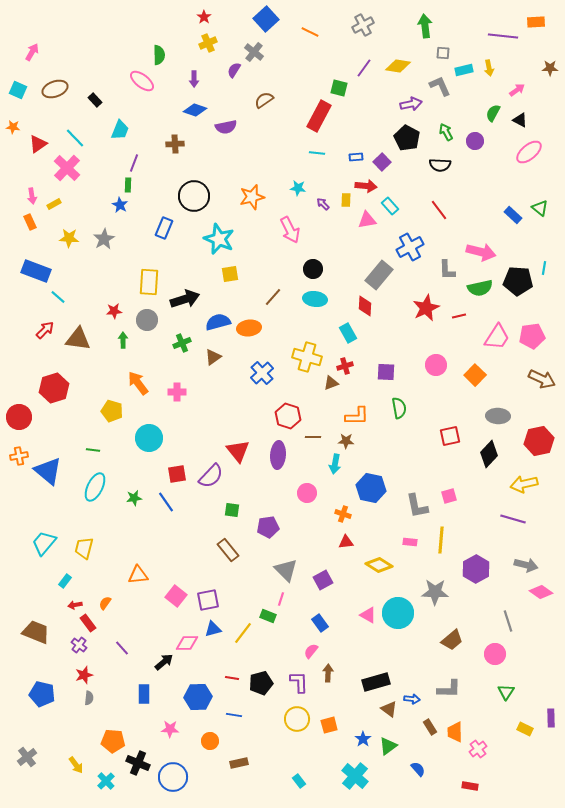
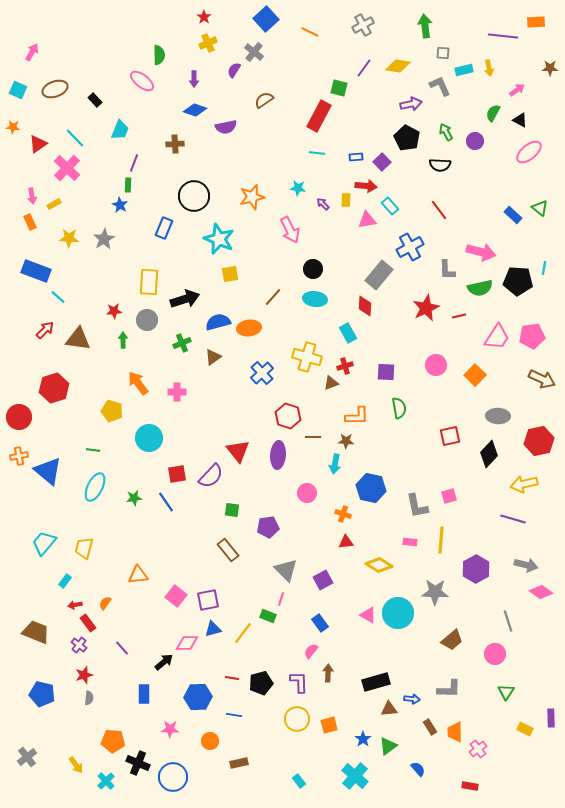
brown triangle at (389, 709): rotated 42 degrees counterclockwise
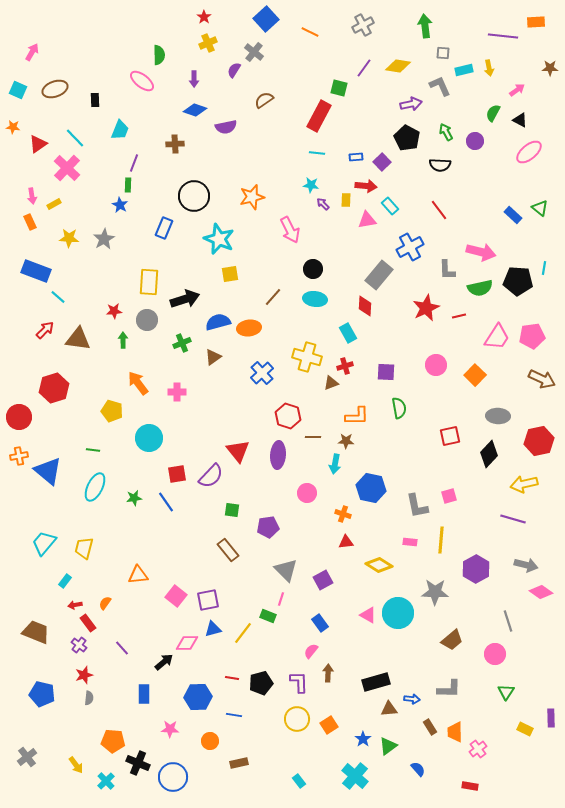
black rectangle at (95, 100): rotated 40 degrees clockwise
cyan star at (298, 188): moved 13 px right, 3 px up
orange square at (329, 725): rotated 18 degrees counterclockwise
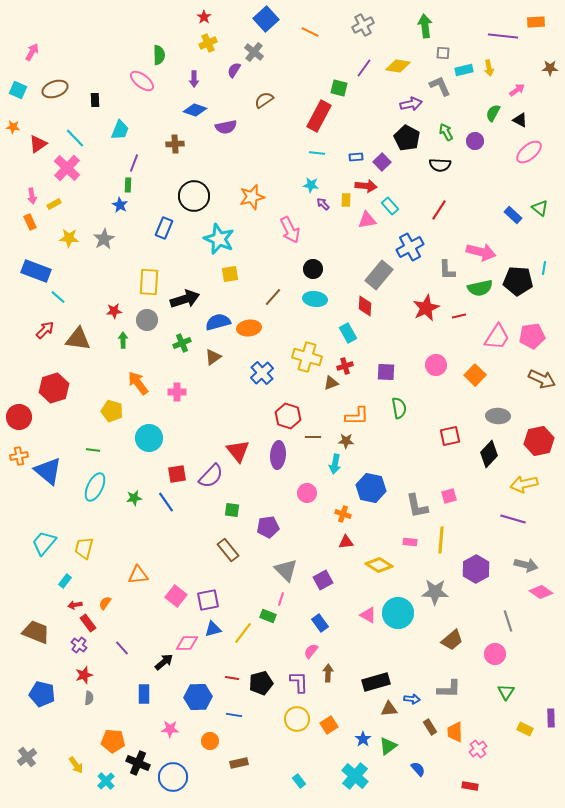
red line at (439, 210): rotated 70 degrees clockwise
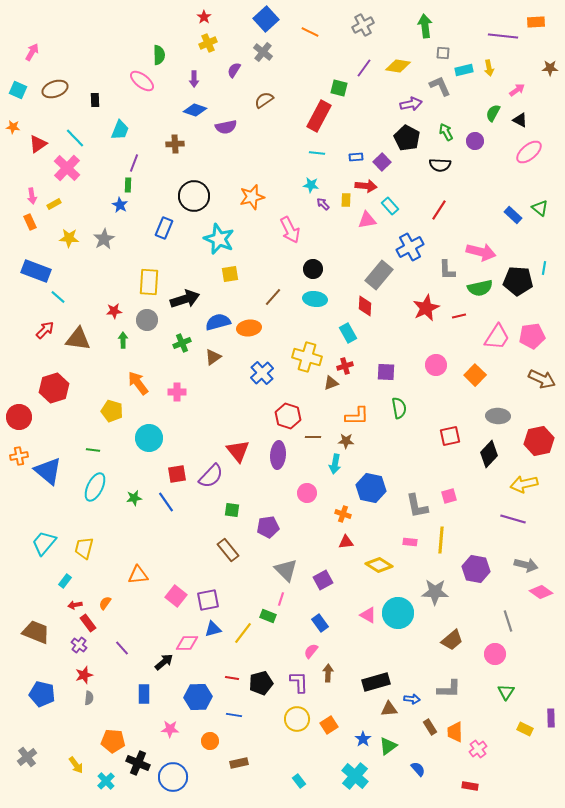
gray cross at (254, 52): moved 9 px right
purple hexagon at (476, 569): rotated 20 degrees counterclockwise
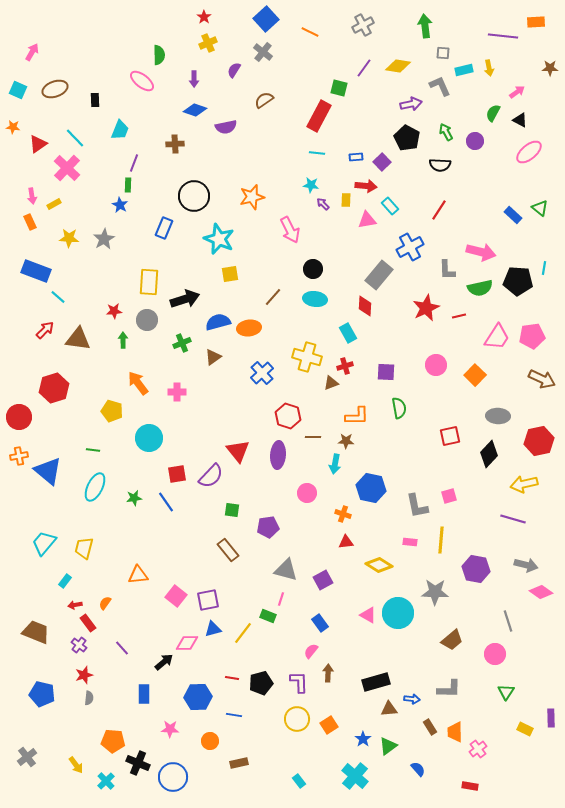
pink arrow at (517, 90): moved 2 px down
gray triangle at (286, 570): rotated 30 degrees counterclockwise
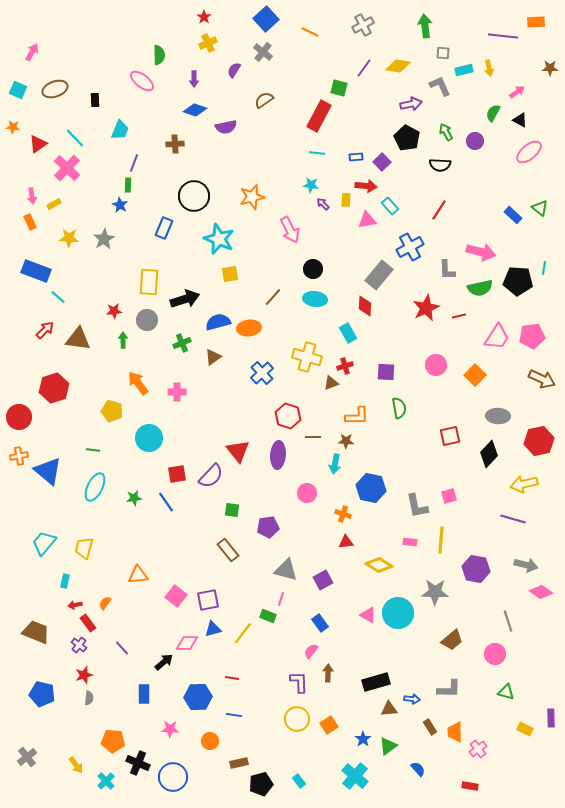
cyan rectangle at (65, 581): rotated 24 degrees counterclockwise
black pentagon at (261, 683): moved 101 px down
green triangle at (506, 692): rotated 48 degrees counterclockwise
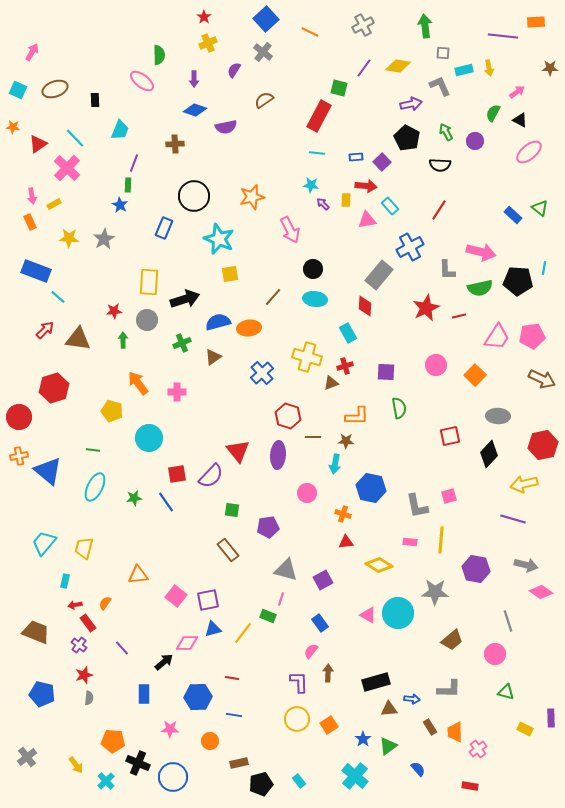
red hexagon at (539, 441): moved 4 px right, 4 px down
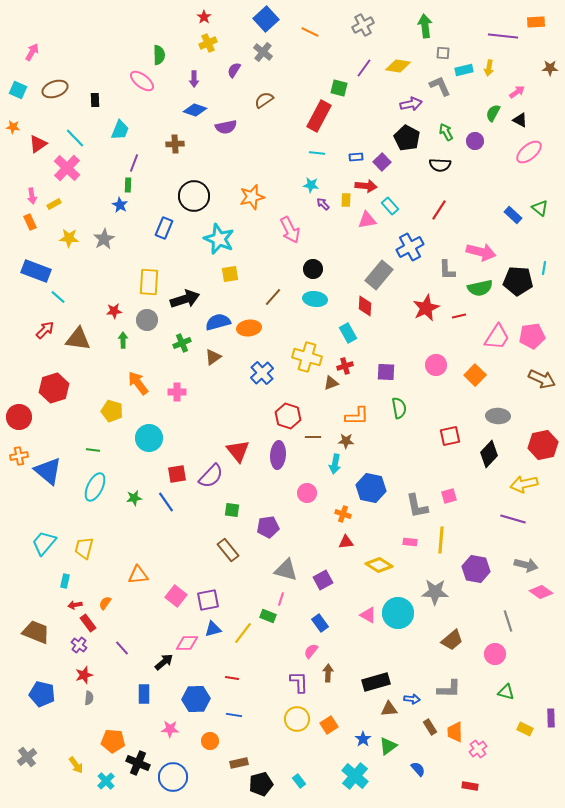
yellow arrow at (489, 68): rotated 21 degrees clockwise
blue hexagon at (198, 697): moved 2 px left, 2 px down
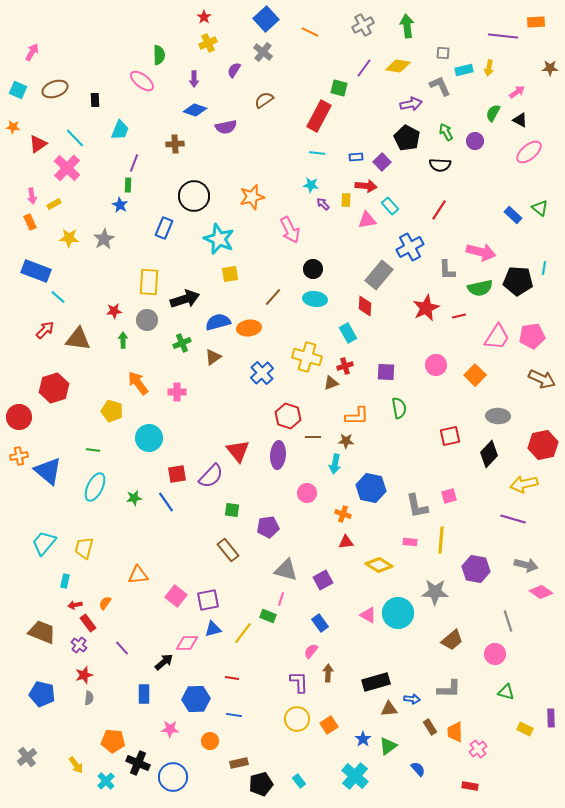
green arrow at (425, 26): moved 18 px left
brown trapezoid at (36, 632): moved 6 px right
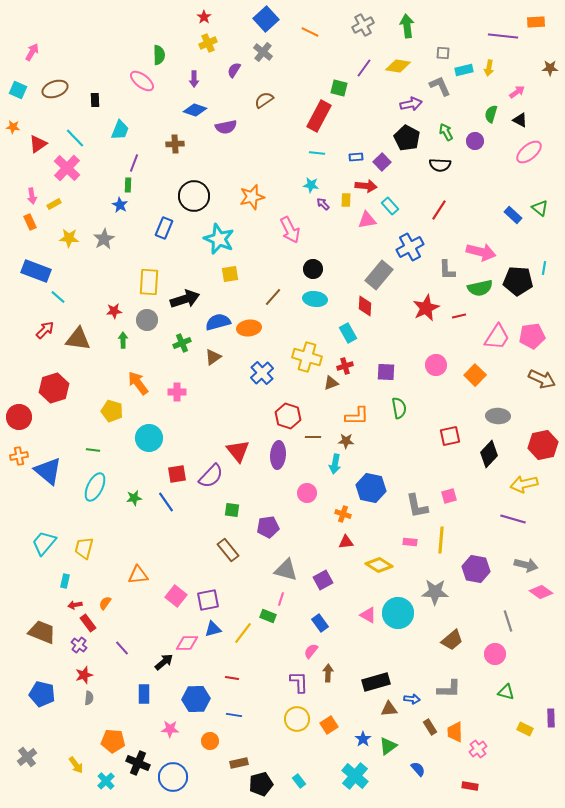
green semicircle at (493, 113): moved 2 px left, 1 px down; rotated 12 degrees counterclockwise
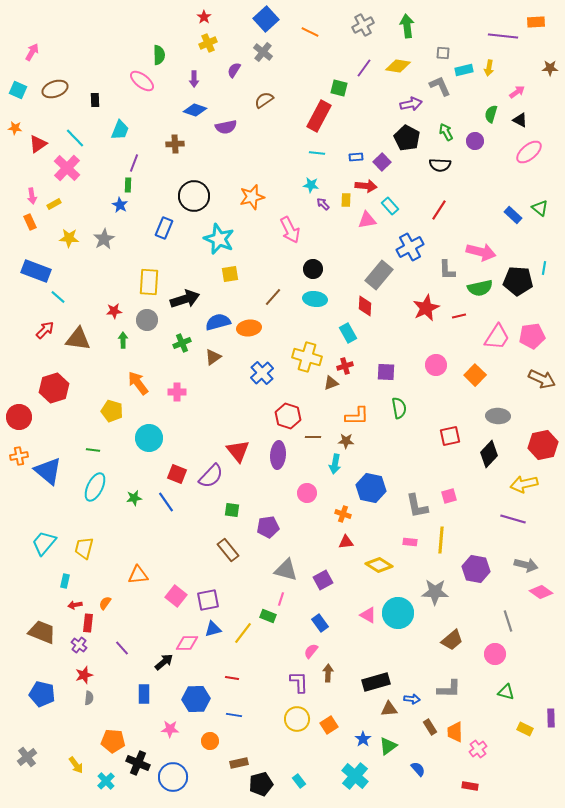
orange star at (13, 127): moved 2 px right, 1 px down
red square at (177, 474): rotated 30 degrees clockwise
red rectangle at (88, 623): rotated 42 degrees clockwise
